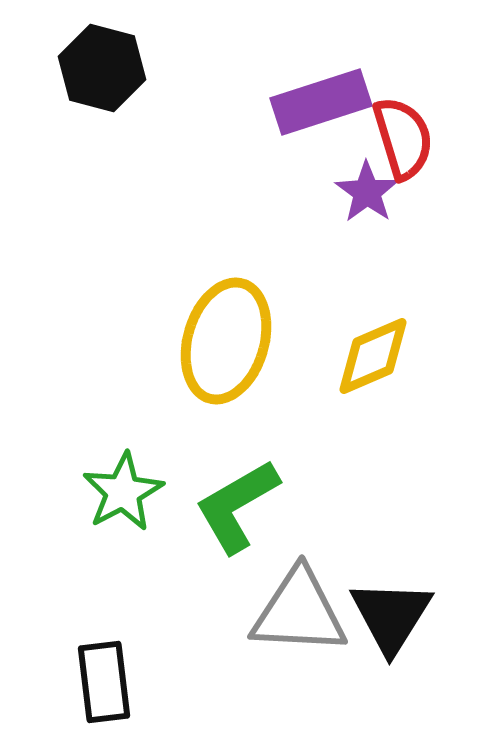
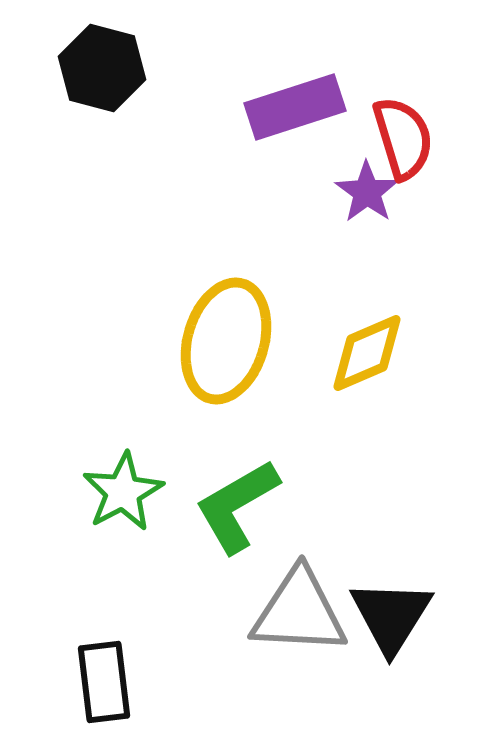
purple rectangle: moved 26 px left, 5 px down
yellow diamond: moved 6 px left, 3 px up
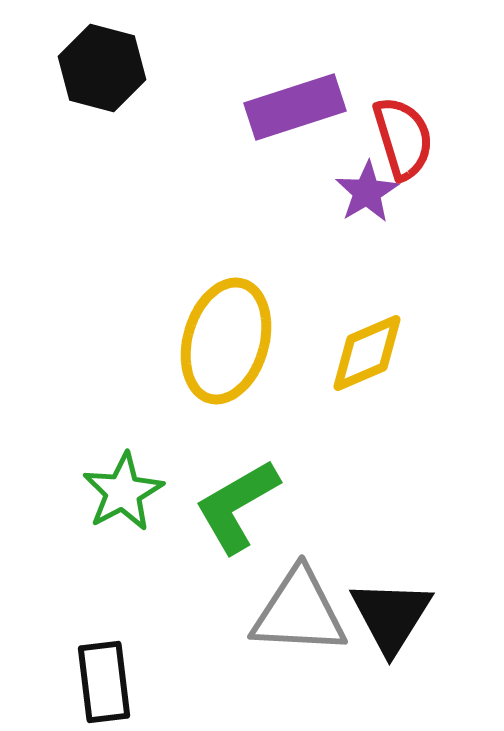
purple star: rotated 6 degrees clockwise
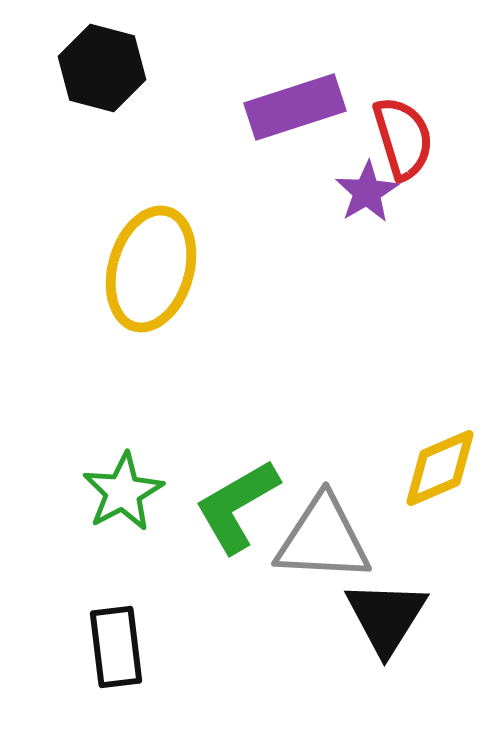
yellow ellipse: moved 75 px left, 72 px up
yellow diamond: moved 73 px right, 115 px down
gray triangle: moved 24 px right, 73 px up
black triangle: moved 5 px left, 1 px down
black rectangle: moved 12 px right, 35 px up
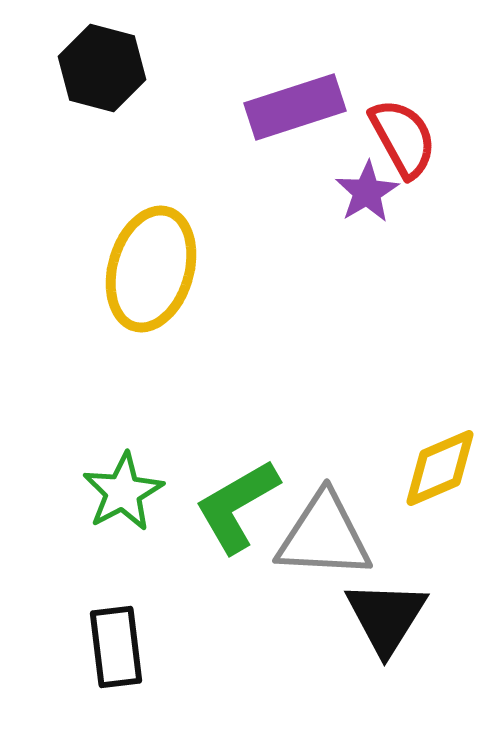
red semicircle: rotated 12 degrees counterclockwise
gray triangle: moved 1 px right, 3 px up
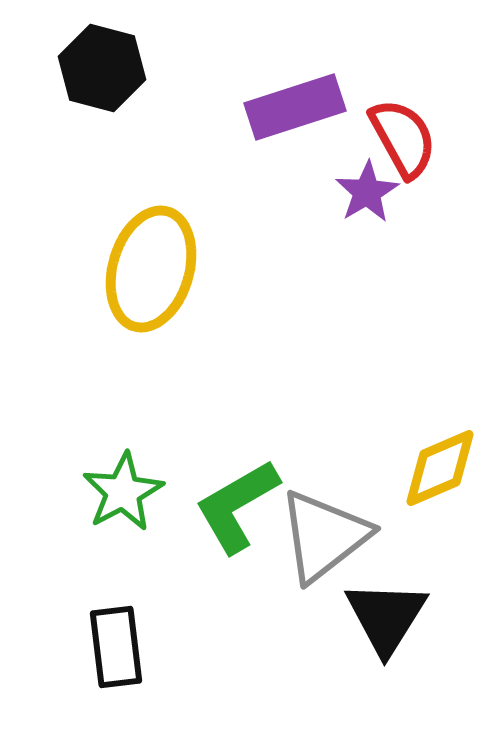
gray triangle: rotated 41 degrees counterclockwise
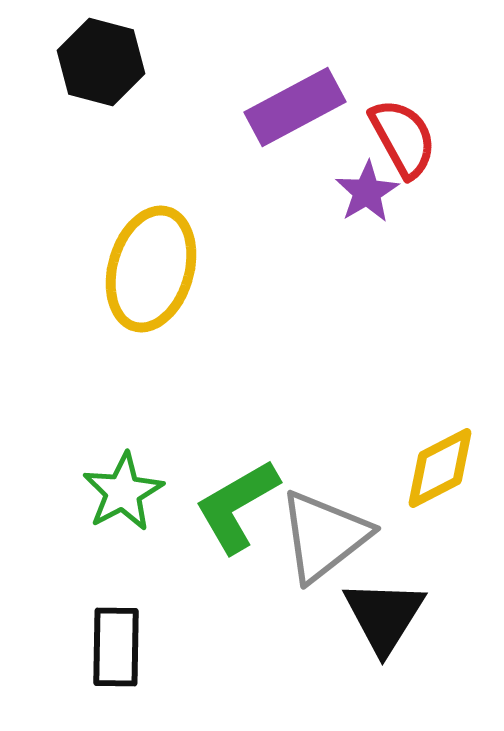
black hexagon: moved 1 px left, 6 px up
purple rectangle: rotated 10 degrees counterclockwise
yellow diamond: rotated 4 degrees counterclockwise
black triangle: moved 2 px left, 1 px up
black rectangle: rotated 8 degrees clockwise
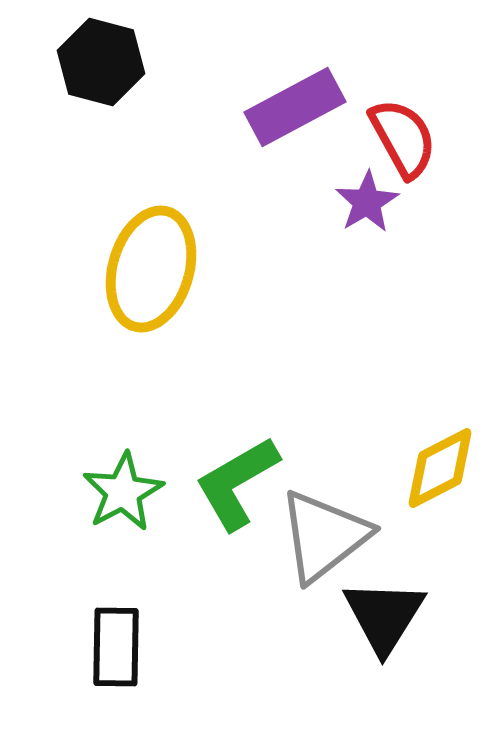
purple star: moved 10 px down
green L-shape: moved 23 px up
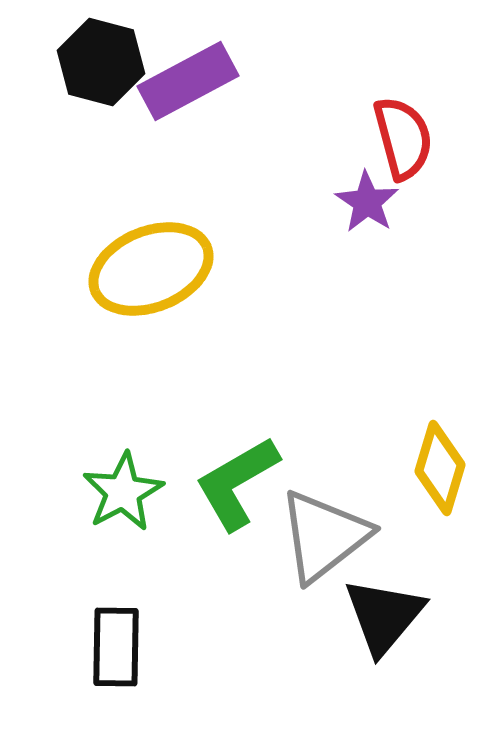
purple rectangle: moved 107 px left, 26 px up
red semicircle: rotated 14 degrees clockwise
purple star: rotated 8 degrees counterclockwise
yellow ellipse: rotated 52 degrees clockwise
yellow diamond: rotated 46 degrees counterclockwise
black triangle: rotated 8 degrees clockwise
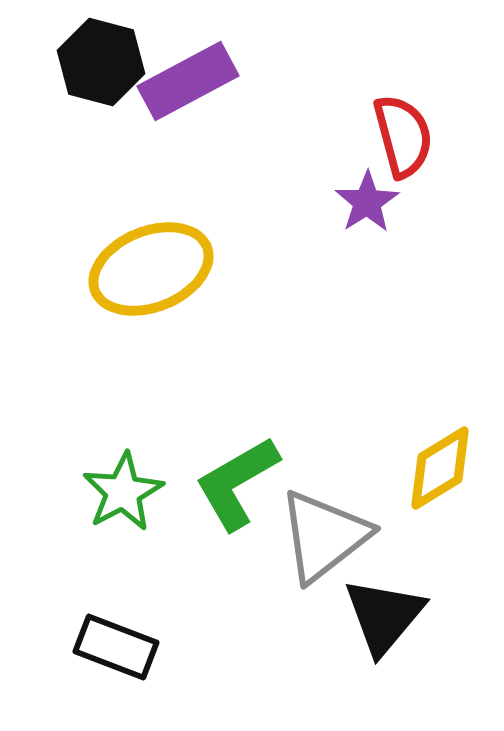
red semicircle: moved 2 px up
purple star: rotated 6 degrees clockwise
yellow diamond: rotated 42 degrees clockwise
black rectangle: rotated 70 degrees counterclockwise
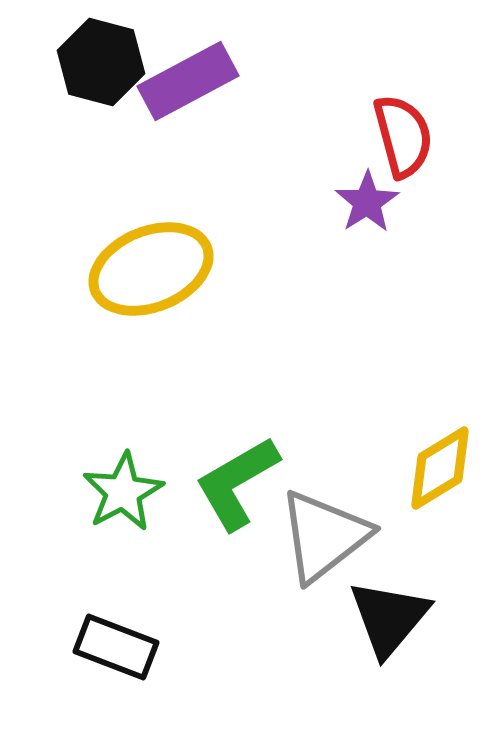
black triangle: moved 5 px right, 2 px down
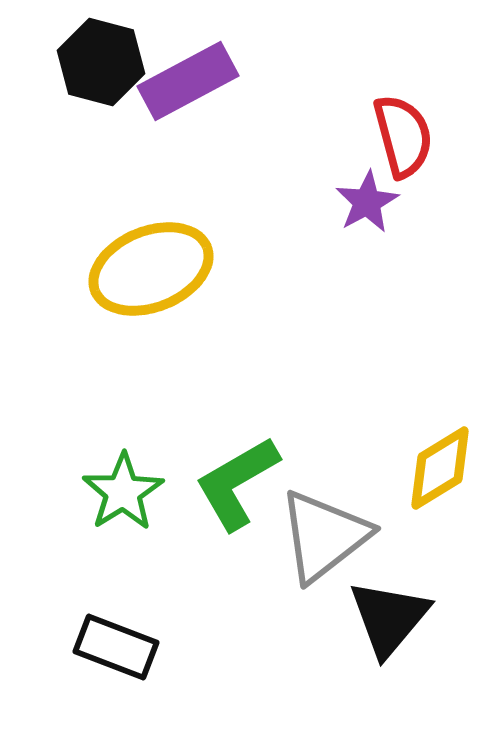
purple star: rotated 4 degrees clockwise
green star: rotated 4 degrees counterclockwise
